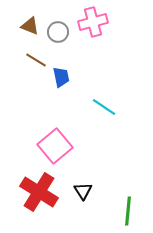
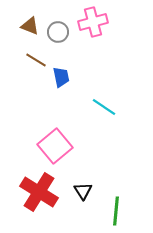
green line: moved 12 px left
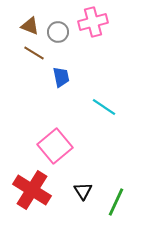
brown line: moved 2 px left, 7 px up
red cross: moved 7 px left, 2 px up
green line: moved 9 px up; rotated 20 degrees clockwise
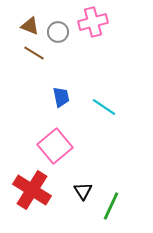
blue trapezoid: moved 20 px down
green line: moved 5 px left, 4 px down
